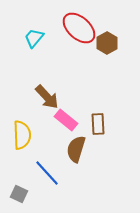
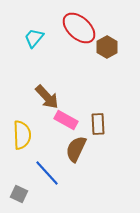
brown hexagon: moved 4 px down
pink rectangle: rotated 10 degrees counterclockwise
brown semicircle: rotated 8 degrees clockwise
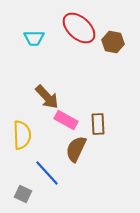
cyan trapezoid: rotated 130 degrees counterclockwise
brown hexagon: moved 6 px right, 5 px up; rotated 20 degrees counterclockwise
gray square: moved 4 px right
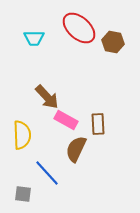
gray square: rotated 18 degrees counterclockwise
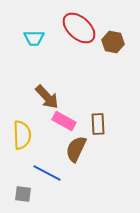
pink rectangle: moved 2 px left, 1 px down
blue line: rotated 20 degrees counterclockwise
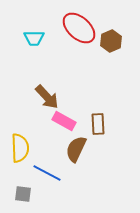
brown hexagon: moved 2 px left, 1 px up; rotated 25 degrees clockwise
yellow semicircle: moved 2 px left, 13 px down
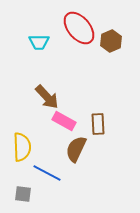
red ellipse: rotated 8 degrees clockwise
cyan trapezoid: moved 5 px right, 4 px down
yellow semicircle: moved 2 px right, 1 px up
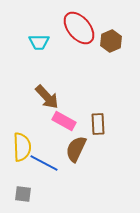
blue line: moved 3 px left, 10 px up
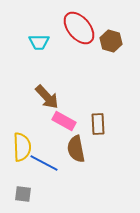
brown hexagon: rotated 20 degrees counterclockwise
brown semicircle: rotated 36 degrees counterclockwise
